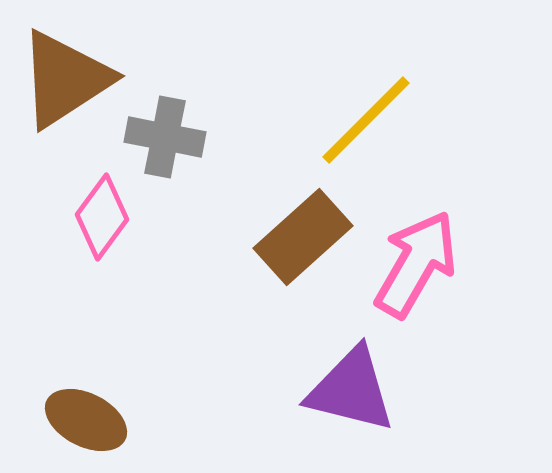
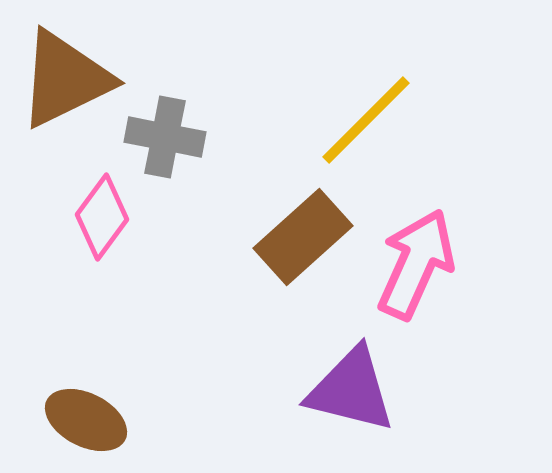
brown triangle: rotated 7 degrees clockwise
pink arrow: rotated 6 degrees counterclockwise
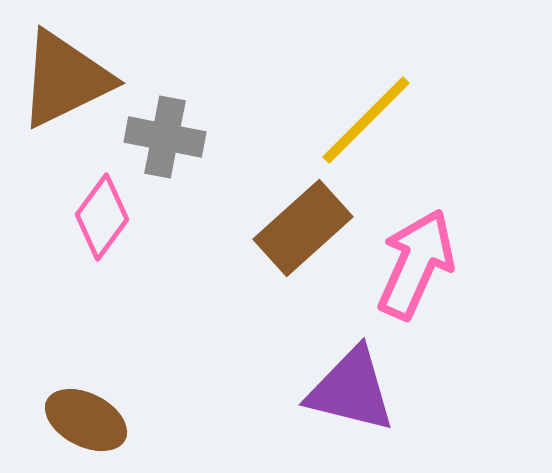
brown rectangle: moved 9 px up
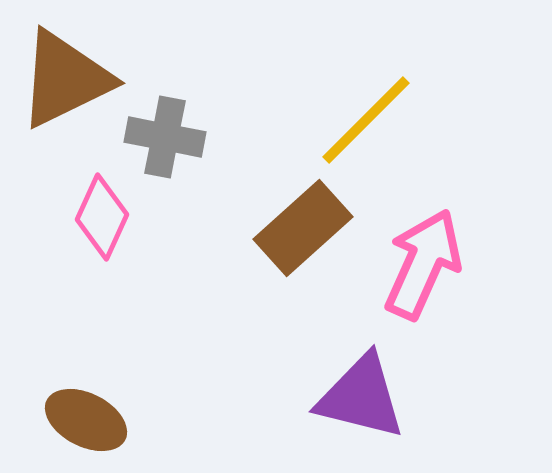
pink diamond: rotated 12 degrees counterclockwise
pink arrow: moved 7 px right
purple triangle: moved 10 px right, 7 px down
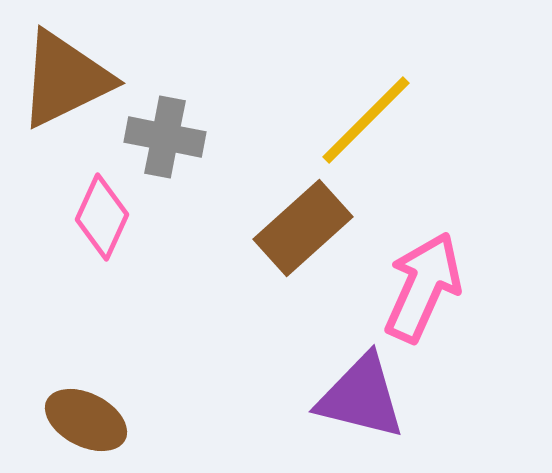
pink arrow: moved 23 px down
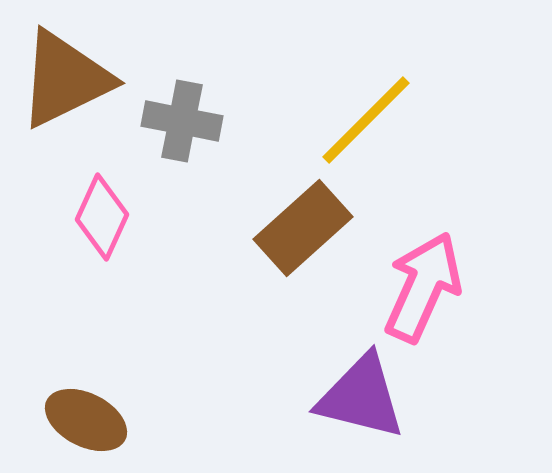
gray cross: moved 17 px right, 16 px up
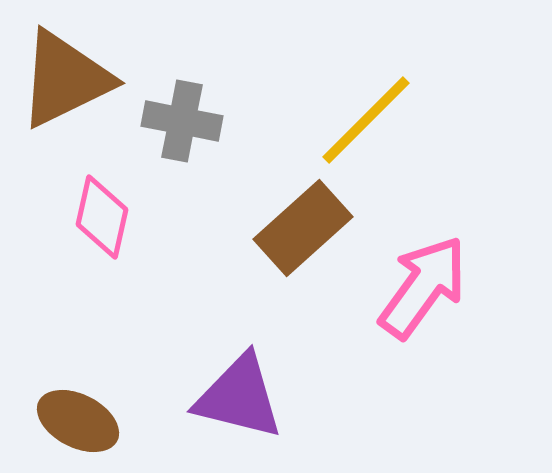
pink diamond: rotated 12 degrees counterclockwise
pink arrow: rotated 12 degrees clockwise
purple triangle: moved 122 px left
brown ellipse: moved 8 px left, 1 px down
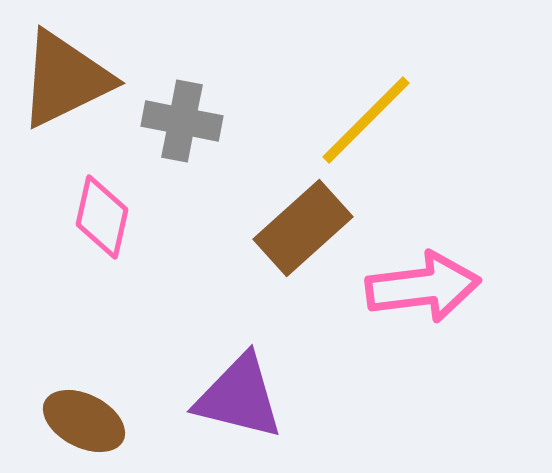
pink arrow: rotated 47 degrees clockwise
brown ellipse: moved 6 px right
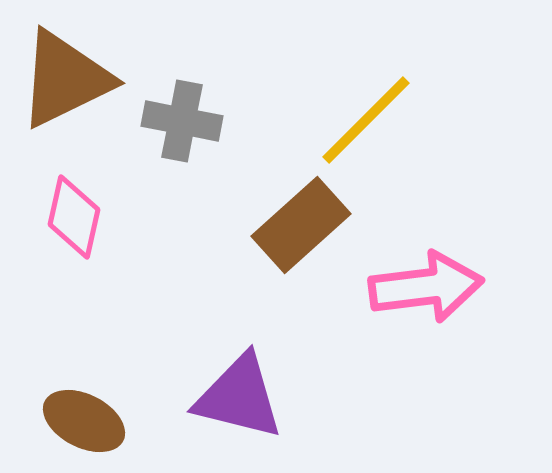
pink diamond: moved 28 px left
brown rectangle: moved 2 px left, 3 px up
pink arrow: moved 3 px right
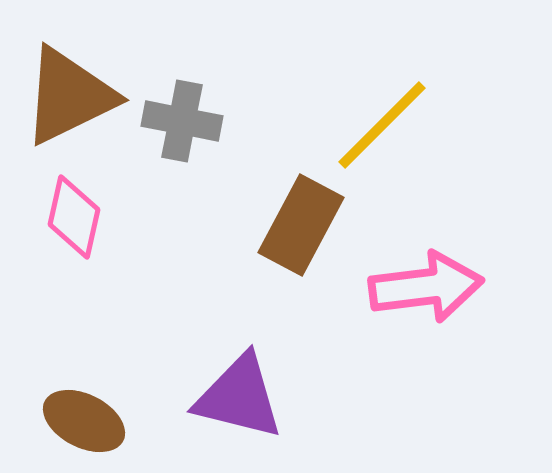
brown triangle: moved 4 px right, 17 px down
yellow line: moved 16 px right, 5 px down
brown rectangle: rotated 20 degrees counterclockwise
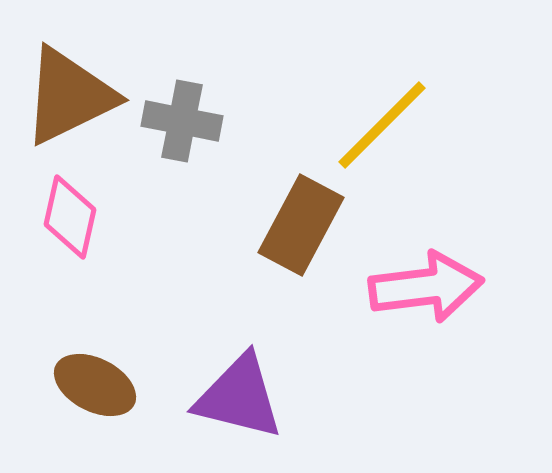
pink diamond: moved 4 px left
brown ellipse: moved 11 px right, 36 px up
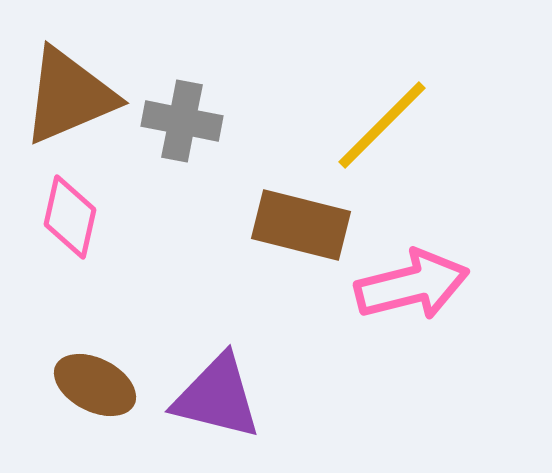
brown triangle: rotated 3 degrees clockwise
brown rectangle: rotated 76 degrees clockwise
pink arrow: moved 14 px left, 2 px up; rotated 7 degrees counterclockwise
purple triangle: moved 22 px left
